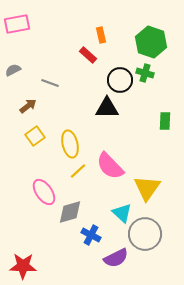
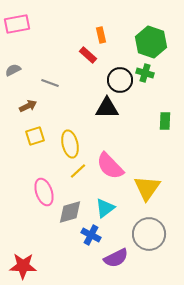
brown arrow: rotated 12 degrees clockwise
yellow square: rotated 18 degrees clockwise
pink ellipse: rotated 16 degrees clockwise
cyan triangle: moved 17 px left, 5 px up; rotated 40 degrees clockwise
gray circle: moved 4 px right
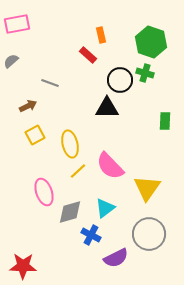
gray semicircle: moved 2 px left, 9 px up; rotated 14 degrees counterclockwise
yellow square: moved 1 px up; rotated 12 degrees counterclockwise
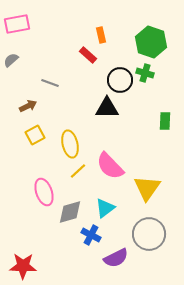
gray semicircle: moved 1 px up
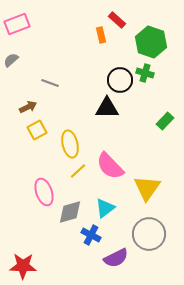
pink rectangle: rotated 10 degrees counterclockwise
red rectangle: moved 29 px right, 35 px up
brown arrow: moved 1 px down
green rectangle: rotated 42 degrees clockwise
yellow square: moved 2 px right, 5 px up
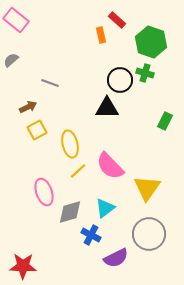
pink rectangle: moved 1 px left, 4 px up; rotated 60 degrees clockwise
green rectangle: rotated 18 degrees counterclockwise
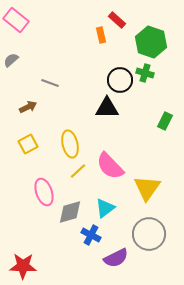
yellow square: moved 9 px left, 14 px down
